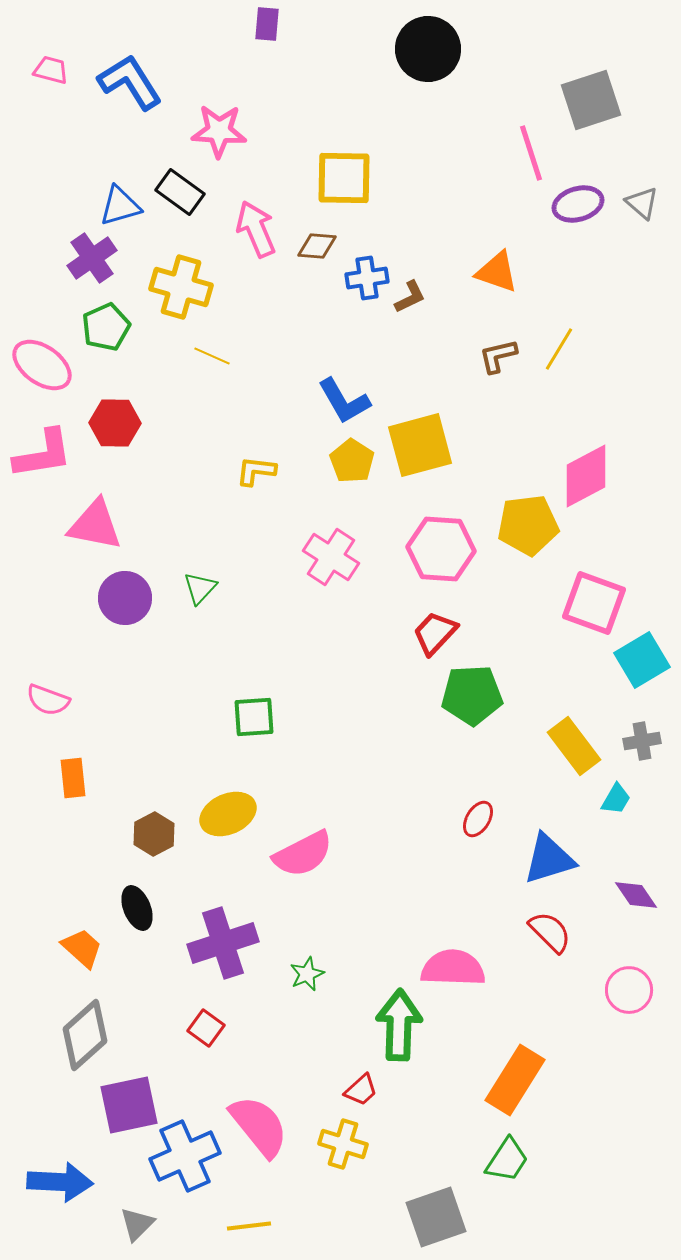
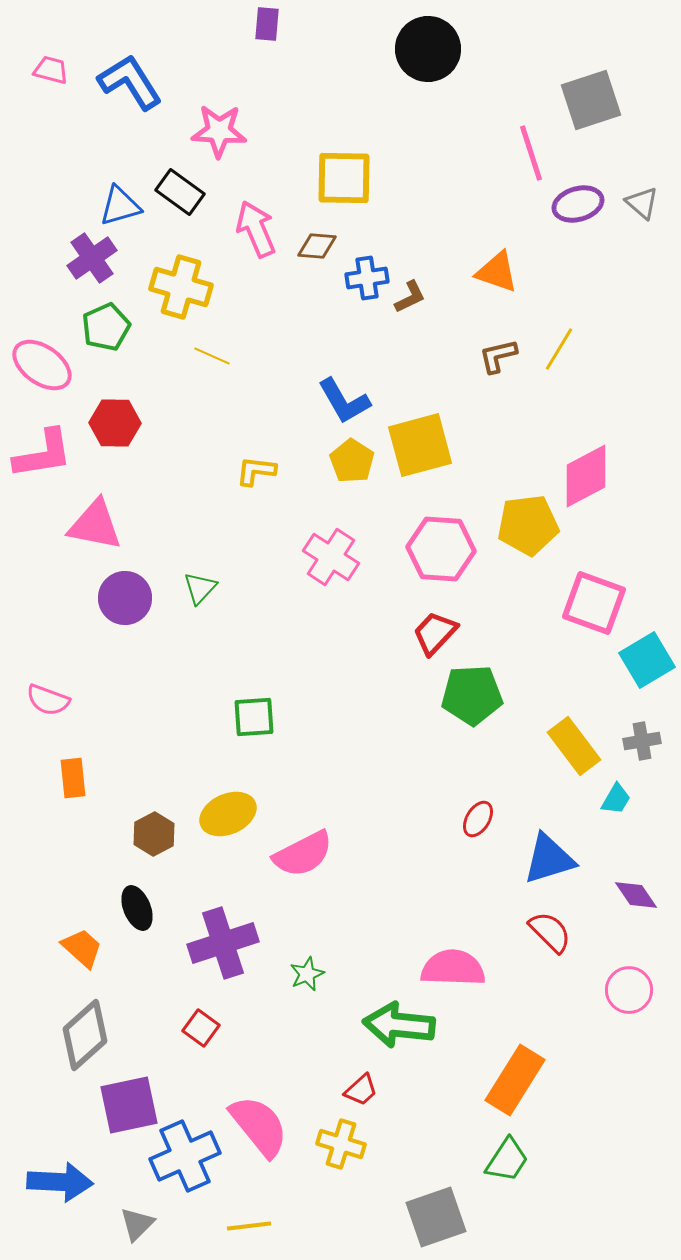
cyan square at (642, 660): moved 5 px right
green arrow at (399, 1025): rotated 86 degrees counterclockwise
red square at (206, 1028): moved 5 px left
yellow cross at (343, 1144): moved 2 px left
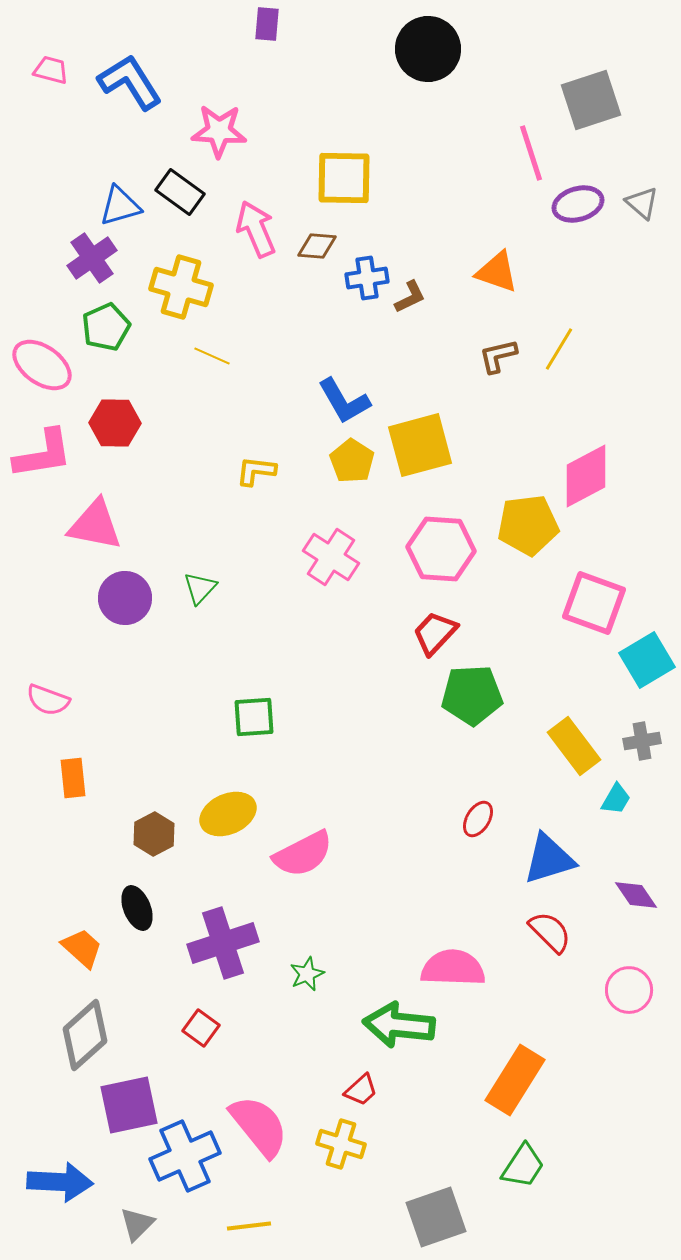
green trapezoid at (507, 1160): moved 16 px right, 6 px down
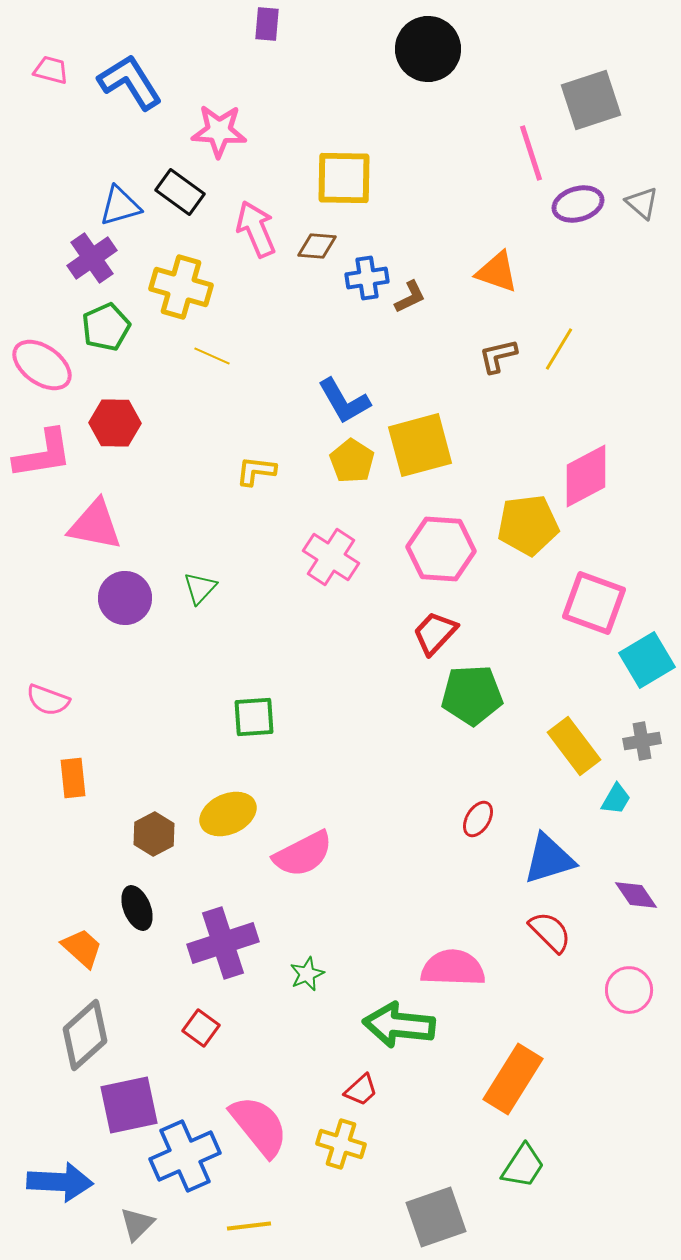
orange rectangle at (515, 1080): moved 2 px left, 1 px up
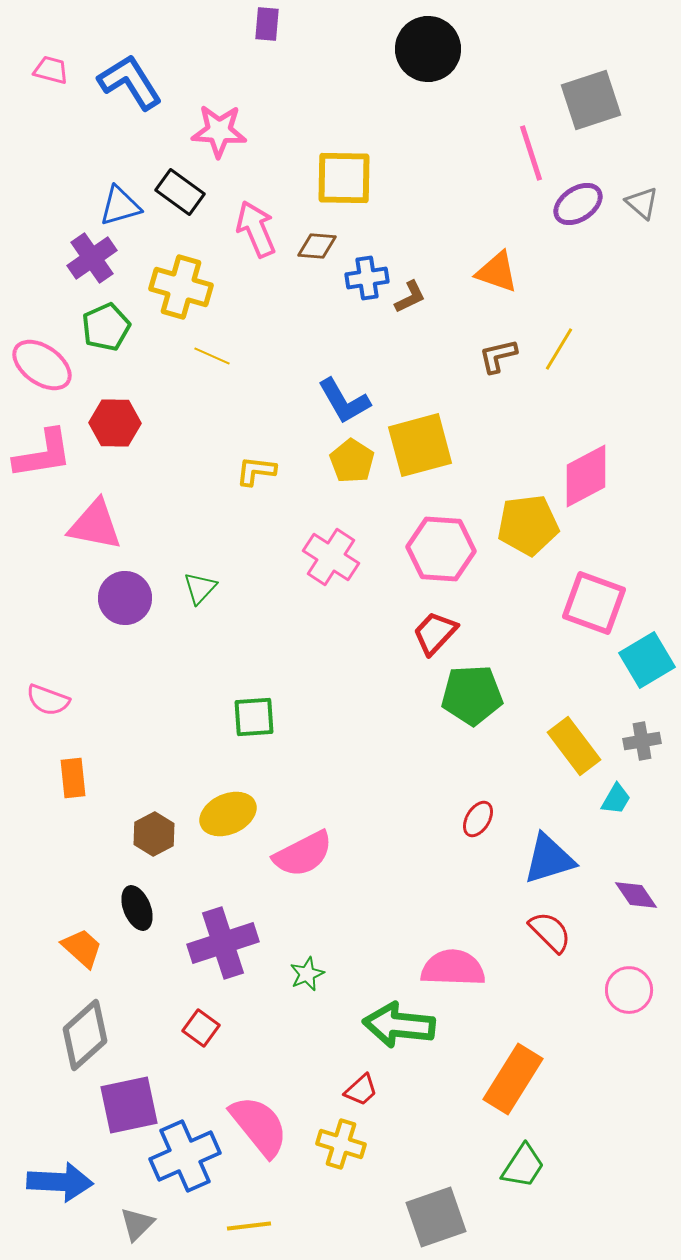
purple ellipse at (578, 204): rotated 18 degrees counterclockwise
